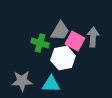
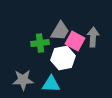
green cross: rotated 24 degrees counterclockwise
gray star: moved 1 px right, 1 px up
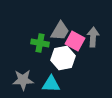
green cross: rotated 18 degrees clockwise
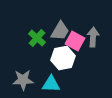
green cross: moved 3 px left, 5 px up; rotated 30 degrees clockwise
